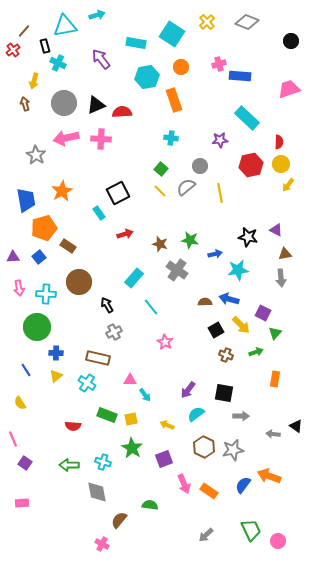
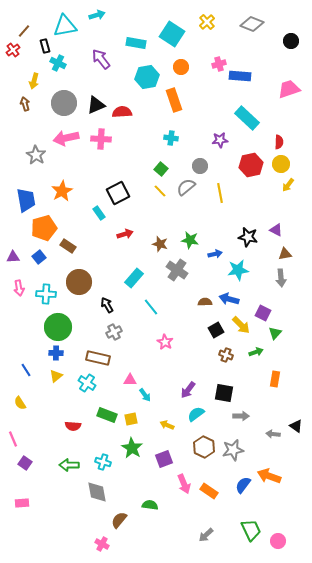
gray diamond at (247, 22): moved 5 px right, 2 px down
green circle at (37, 327): moved 21 px right
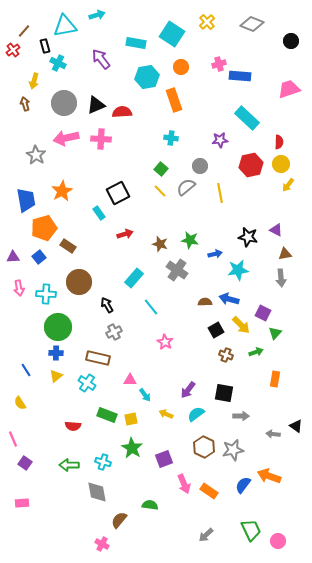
yellow arrow at (167, 425): moved 1 px left, 11 px up
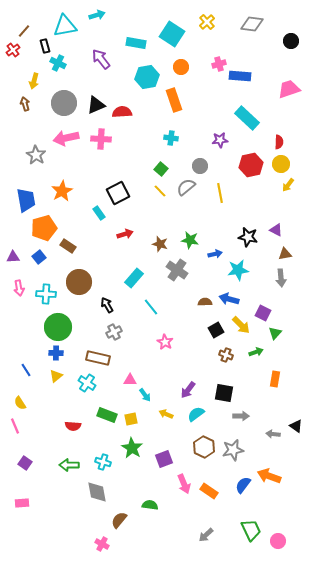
gray diamond at (252, 24): rotated 15 degrees counterclockwise
pink line at (13, 439): moved 2 px right, 13 px up
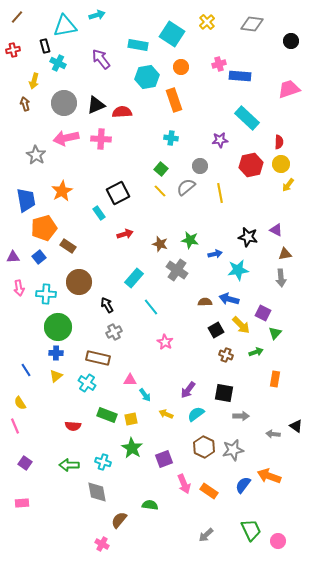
brown line at (24, 31): moved 7 px left, 14 px up
cyan rectangle at (136, 43): moved 2 px right, 2 px down
red cross at (13, 50): rotated 24 degrees clockwise
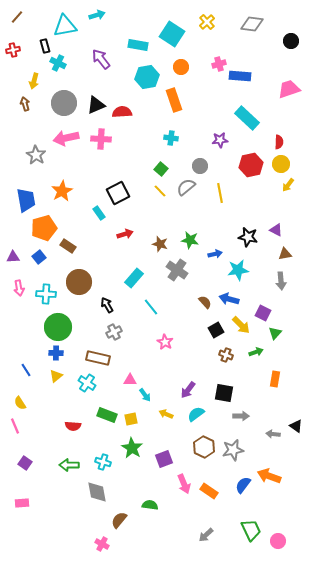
gray arrow at (281, 278): moved 3 px down
brown semicircle at (205, 302): rotated 48 degrees clockwise
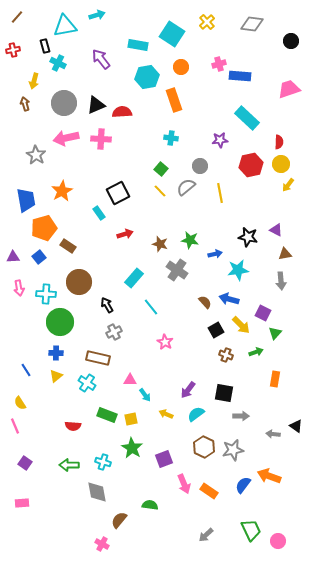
green circle at (58, 327): moved 2 px right, 5 px up
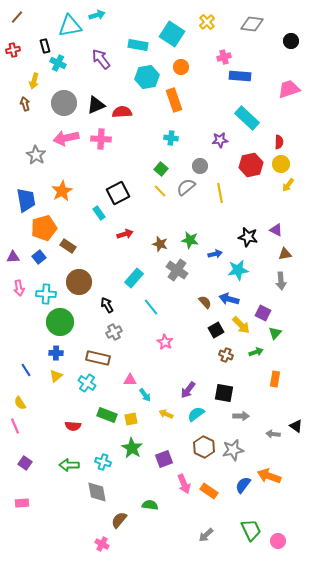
cyan triangle at (65, 26): moved 5 px right
pink cross at (219, 64): moved 5 px right, 7 px up
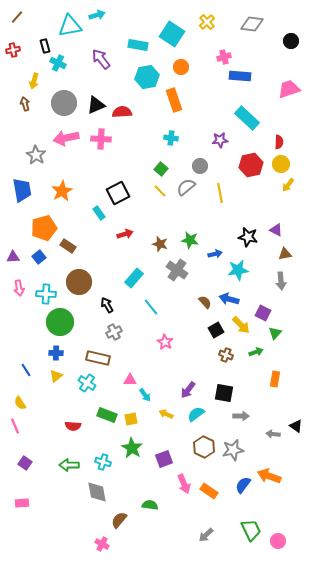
blue trapezoid at (26, 200): moved 4 px left, 10 px up
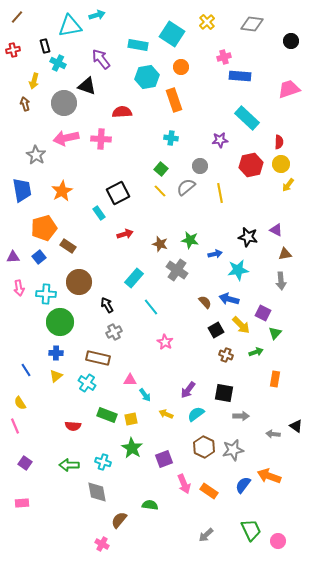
black triangle at (96, 105): moved 9 px left, 19 px up; rotated 42 degrees clockwise
